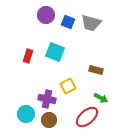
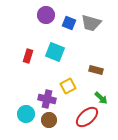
blue square: moved 1 px right, 1 px down
green arrow: rotated 16 degrees clockwise
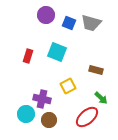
cyan square: moved 2 px right
purple cross: moved 5 px left
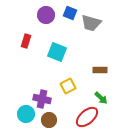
blue square: moved 1 px right, 10 px up
red rectangle: moved 2 px left, 15 px up
brown rectangle: moved 4 px right; rotated 16 degrees counterclockwise
